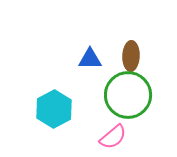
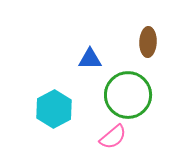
brown ellipse: moved 17 px right, 14 px up
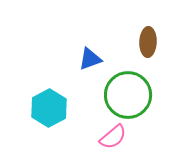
blue triangle: rotated 20 degrees counterclockwise
cyan hexagon: moved 5 px left, 1 px up
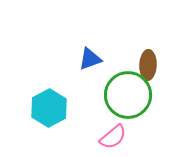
brown ellipse: moved 23 px down
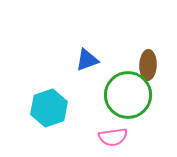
blue triangle: moved 3 px left, 1 px down
cyan hexagon: rotated 9 degrees clockwise
pink semicircle: rotated 32 degrees clockwise
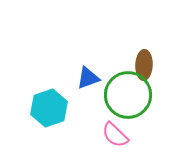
blue triangle: moved 1 px right, 18 px down
brown ellipse: moved 4 px left
pink semicircle: moved 2 px right, 2 px up; rotated 52 degrees clockwise
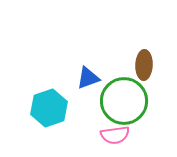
green circle: moved 4 px left, 6 px down
pink semicircle: rotated 52 degrees counterclockwise
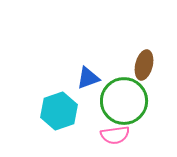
brown ellipse: rotated 12 degrees clockwise
cyan hexagon: moved 10 px right, 3 px down
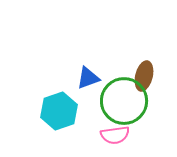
brown ellipse: moved 11 px down
